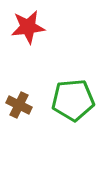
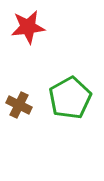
green pentagon: moved 3 px left, 2 px up; rotated 24 degrees counterclockwise
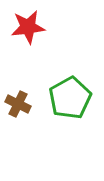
brown cross: moved 1 px left, 1 px up
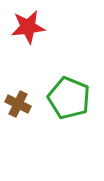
green pentagon: moved 1 px left; rotated 21 degrees counterclockwise
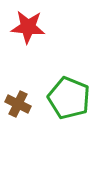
red star: rotated 12 degrees clockwise
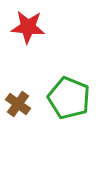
brown cross: rotated 10 degrees clockwise
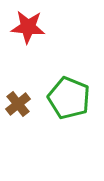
brown cross: rotated 15 degrees clockwise
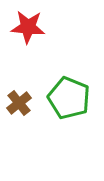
brown cross: moved 1 px right, 1 px up
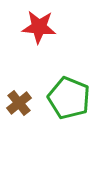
red star: moved 11 px right
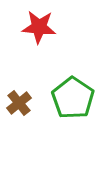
green pentagon: moved 4 px right; rotated 12 degrees clockwise
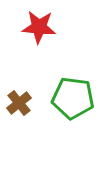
green pentagon: rotated 27 degrees counterclockwise
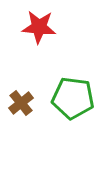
brown cross: moved 2 px right
